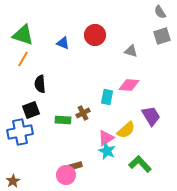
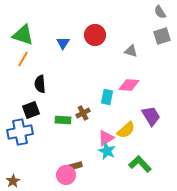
blue triangle: rotated 40 degrees clockwise
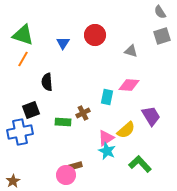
black semicircle: moved 7 px right, 2 px up
green rectangle: moved 2 px down
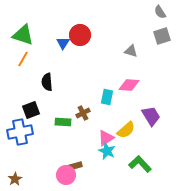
red circle: moved 15 px left
brown star: moved 2 px right, 2 px up
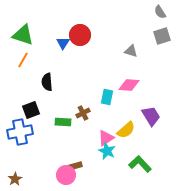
orange line: moved 1 px down
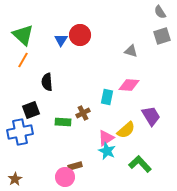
green triangle: rotated 25 degrees clockwise
blue triangle: moved 2 px left, 3 px up
pink circle: moved 1 px left, 2 px down
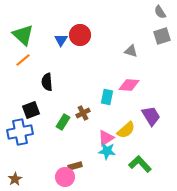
orange line: rotated 21 degrees clockwise
green rectangle: rotated 63 degrees counterclockwise
cyan star: rotated 18 degrees counterclockwise
